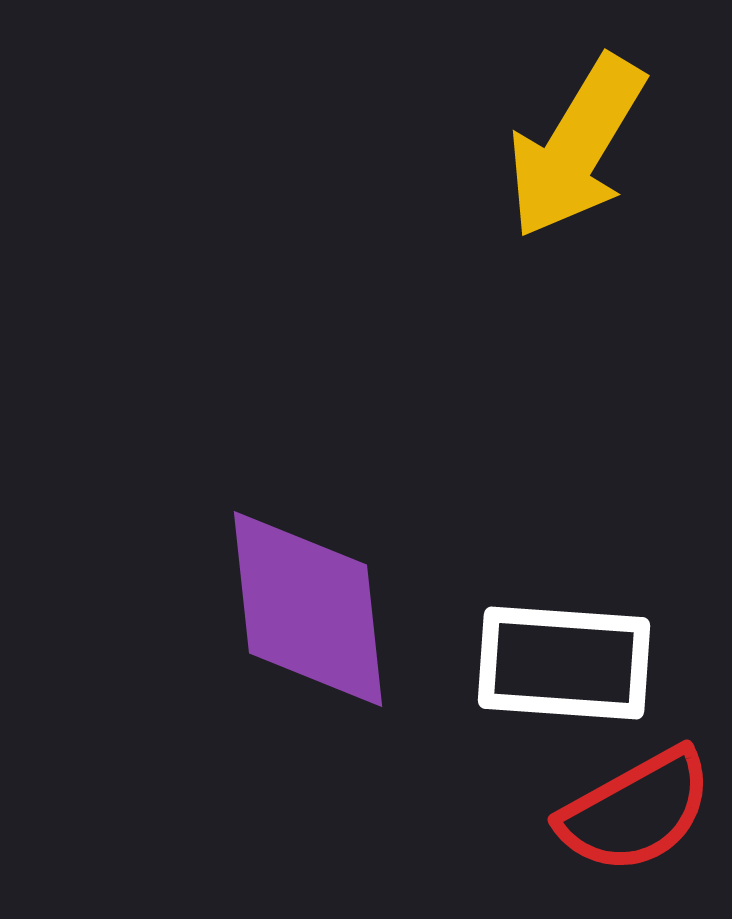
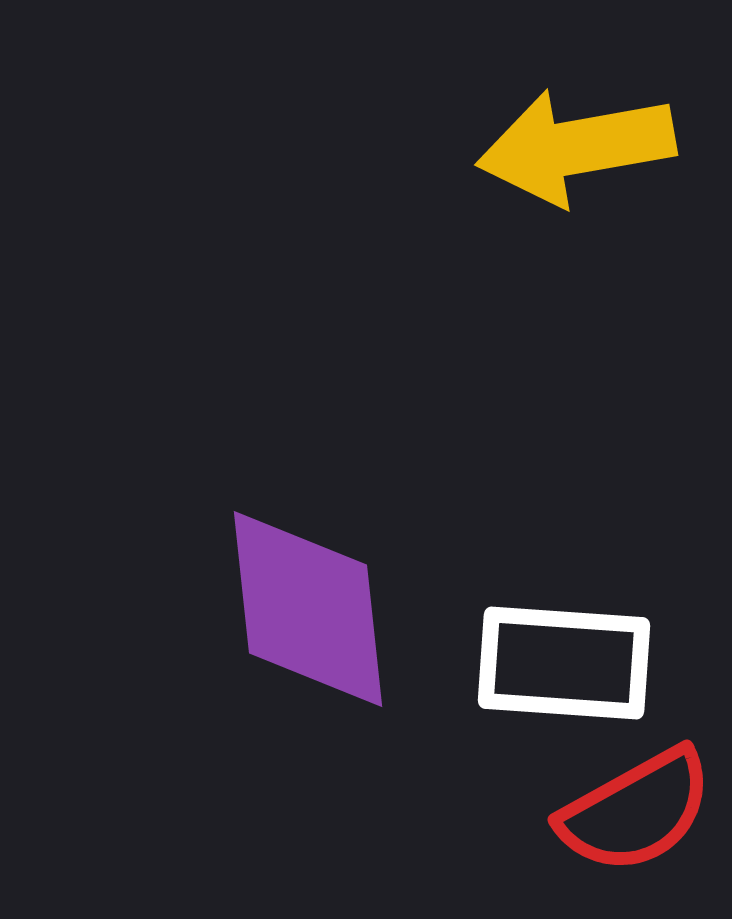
yellow arrow: rotated 49 degrees clockwise
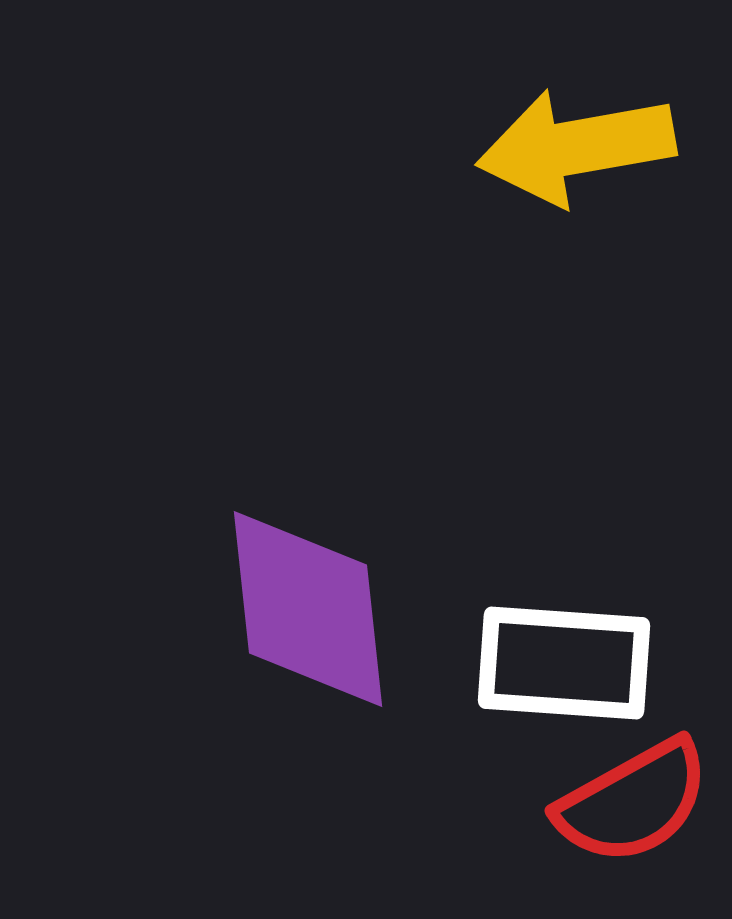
red semicircle: moved 3 px left, 9 px up
